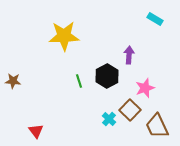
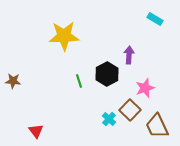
black hexagon: moved 2 px up
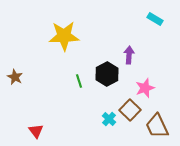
brown star: moved 2 px right, 4 px up; rotated 21 degrees clockwise
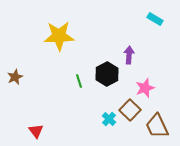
yellow star: moved 5 px left
brown star: rotated 21 degrees clockwise
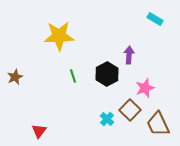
green line: moved 6 px left, 5 px up
cyan cross: moved 2 px left
brown trapezoid: moved 1 px right, 2 px up
red triangle: moved 3 px right; rotated 14 degrees clockwise
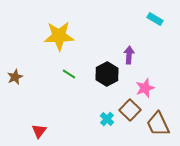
green line: moved 4 px left, 2 px up; rotated 40 degrees counterclockwise
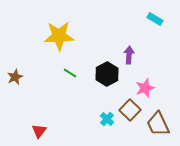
green line: moved 1 px right, 1 px up
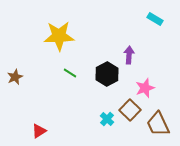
red triangle: rotated 21 degrees clockwise
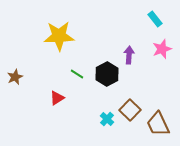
cyan rectangle: rotated 21 degrees clockwise
green line: moved 7 px right, 1 px down
pink star: moved 17 px right, 39 px up
red triangle: moved 18 px right, 33 px up
